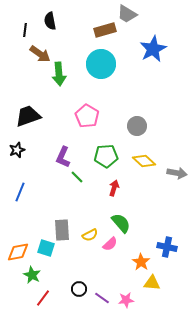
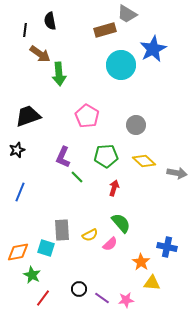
cyan circle: moved 20 px right, 1 px down
gray circle: moved 1 px left, 1 px up
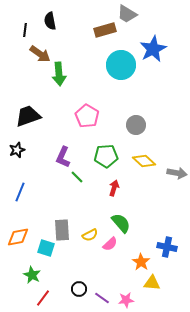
orange diamond: moved 15 px up
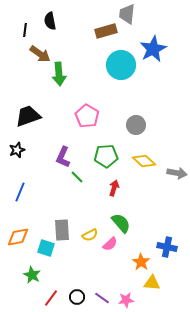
gray trapezoid: rotated 65 degrees clockwise
brown rectangle: moved 1 px right, 1 px down
black circle: moved 2 px left, 8 px down
red line: moved 8 px right
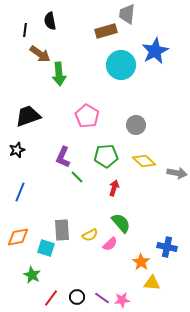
blue star: moved 2 px right, 2 px down
pink star: moved 4 px left
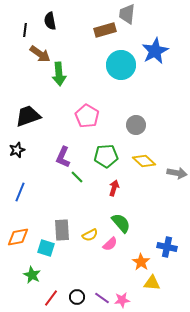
brown rectangle: moved 1 px left, 1 px up
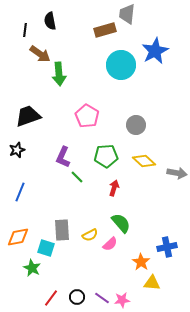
blue cross: rotated 24 degrees counterclockwise
green star: moved 7 px up
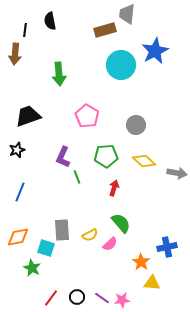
brown arrow: moved 25 px left; rotated 60 degrees clockwise
green line: rotated 24 degrees clockwise
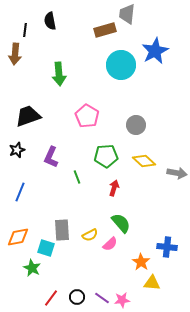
purple L-shape: moved 12 px left
blue cross: rotated 18 degrees clockwise
